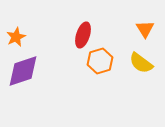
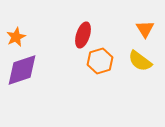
yellow semicircle: moved 1 px left, 2 px up
purple diamond: moved 1 px left, 1 px up
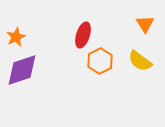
orange triangle: moved 5 px up
orange hexagon: rotated 10 degrees counterclockwise
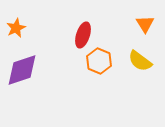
orange star: moved 9 px up
orange hexagon: moved 1 px left; rotated 10 degrees counterclockwise
